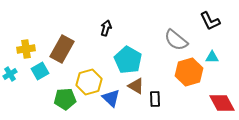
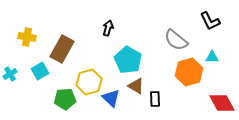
black arrow: moved 2 px right
yellow cross: moved 1 px right, 12 px up; rotated 18 degrees clockwise
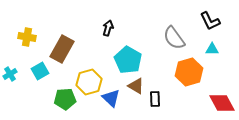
gray semicircle: moved 2 px left, 2 px up; rotated 15 degrees clockwise
cyan triangle: moved 8 px up
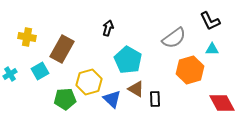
gray semicircle: rotated 90 degrees counterclockwise
orange hexagon: moved 1 px right, 2 px up
brown triangle: moved 3 px down
blue triangle: moved 1 px right, 1 px down
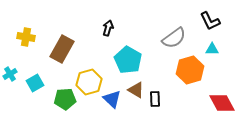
yellow cross: moved 1 px left
cyan square: moved 5 px left, 12 px down
brown triangle: moved 1 px down
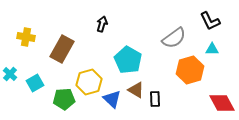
black arrow: moved 6 px left, 4 px up
cyan cross: rotated 16 degrees counterclockwise
green pentagon: moved 1 px left
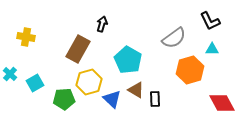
brown rectangle: moved 16 px right
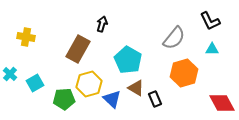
gray semicircle: rotated 15 degrees counterclockwise
orange hexagon: moved 6 px left, 3 px down
yellow hexagon: moved 2 px down
brown triangle: moved 2 px up
black rectangle: rotated 21 degrees counterclockwise
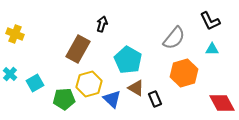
yellow cross: moved 11 px left, 3 px up; rotated 12 degrees clockwise
